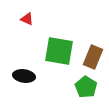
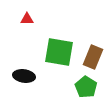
red triangle: rotated 24 degrees counterclockwise
green square: moved 1 px down
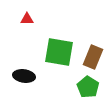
green pentagon: moved 2 px right
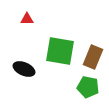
green square: moved 1 px right, 1 px up
black ellipse: moved 7 px up; rotated 15 degrees clockwise
green pentagon: rotated 20 degrees counterclockwise
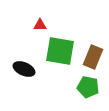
red triangle: moved 13 px right, 6 px down
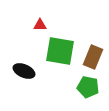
black ellipse: moved 2 px down
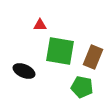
green pentagon: moved 6 px left
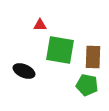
green square: moved 1 px up
brown rectangle: rotated 20 degrees counterclockwise
green pentagon: moved 5 px right, 2 px up
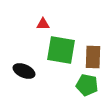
red triangle: moved 3 px right, 1 px up
green square: moved 1 px right
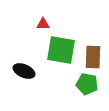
green pentagon: moved 1 px up
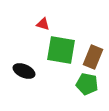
red triangle: rotated 16 degrees clockwise
brown rectangle: rotated 20 degrees clockwise
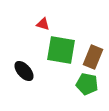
black ellipse: rotated 25 degrees clockwise
